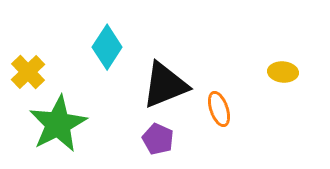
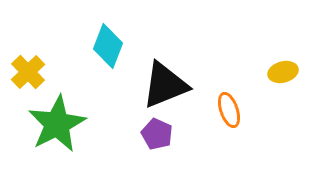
cyan diamond: moved 1 px right, 1 px up; rotated 12 degrees counterclockwise
yellow ellipse: rotated 20 degrees counterclockwise
orange ellipse: moved 10 px right, 1 px down
green star: moved 1 px left
purple pentagon: moved 1 px left, 5 px up
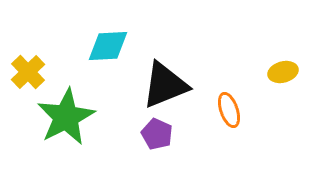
cyan diamond: rotated 66 degrees clockwise
green star: moved 9 px right, 7 px up
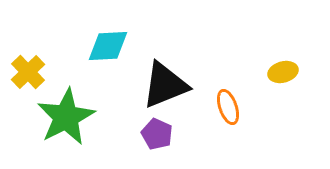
orange ellipse: moved 1 px left, 3 px up
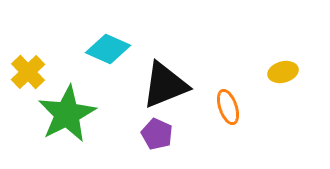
cyan diamond: moved 3 px down; rotated 27 degrees clockwise
green star: moved 1 px right, 3 px up
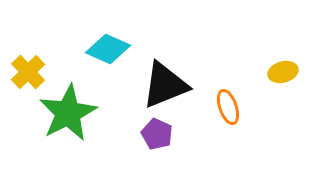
green star: moved 1 px right, 1 px up
